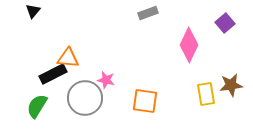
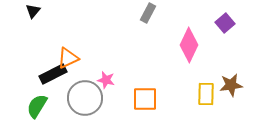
gray rectangle: rotated 42 degrees counterclockwise
orange triangle: rotated 30 degrees counterclockwise
yellow rectangle: rotated 10 degrees clockwise
orange square: moved 2 px up; rotated 8 degrees counterclockwise
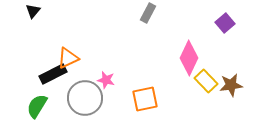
pink diamond: moved 13 px down
yellow rectangle: moved 13 px up; rotated 45 degrees counterclockwise
orange square: rotated 12 degrees counterclockwise
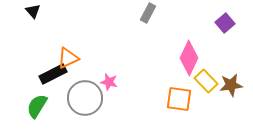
black triangle: rotated 21 degrees counterclockwise
pink star: moved 3 px right, 2 px down
orange square: moved 34 px right; rotated 20 degrees clockwise
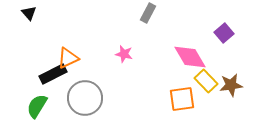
black triangle: moved 4 px left, 2 px down
purple square: moved 1 px left, 10 px down
pink diamond: moved 1 px right, 1 px up; rotated 56 degrees counterclockwise
pink star: moved 15 px right, 28 px up
orange square: moved 3 px right; rotated 16 degrees counterclockwise
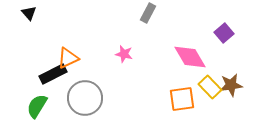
yellow rectangle: moved 4 px right, 6 px down
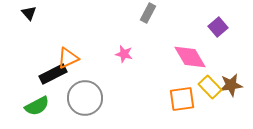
purple square: moved 6 px left, 6 px up
green semicircle: rotated 150 degrees counterclockwise
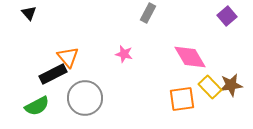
purple square: moved 9 px right, 11 px up
orange triangle: moved 1 px up; rotated 45 degrees counterclockwise
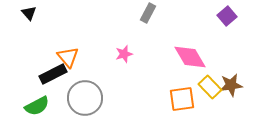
pink star: rotated 30 degrees counterclockwise
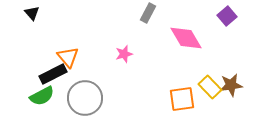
black triangle: moved 3 px right
pink diamond: moved 4 px left, 19 px up
green semicircle: moved 5 px right, 10 px up
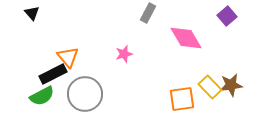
gray circle: moved 4 px up
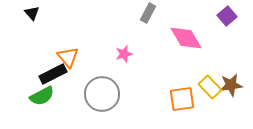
gray circle: moved 17 px right
